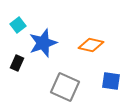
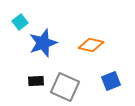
cyan square: moved 2 px right, 3 px up
black rectangle: moved 19 px right, 18 px down; rotated 63 degrees clockwise
blue square: rotated 30 degrees counterclockwise
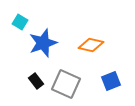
cyan square: rotated 21 degrees counterclockwise
black rectangle: rotated 56 degrees clockwise
gray square: moved 1 px right, 3 px up
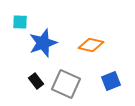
cyan square: rotated 28 degrees counterclockwise
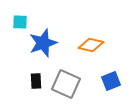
black rectangle: rotated 35 degrees clockwise
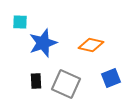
blue square: moved 3 px up
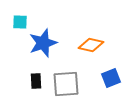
gray square: rotated 28 degrees counterclockwise
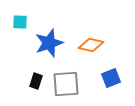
blue star: moved 6 px right
black rectangle: rotated 21 degrees clockwise
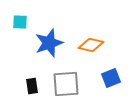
black rectangle: moved 4 px left, 5 px down; rotated 28 degrees counterclockwise
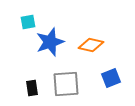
cyan square: moved 8 px right; rotated 14 degrees counterclockwise
blue star: moved 1 px right, 1 px up
black rectangle: moved 2 px down
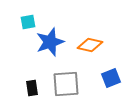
orange diamond: moved 1 px left
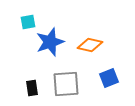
blue square: moved 2 px left
